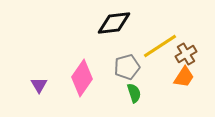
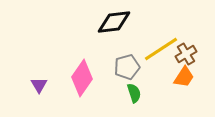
black diamond: moved 1 px up
yellow line: moved 1 px right, 3 px down
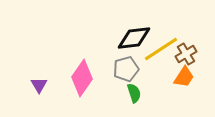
black diamond: moved 20 px right, 16 px down
gray pentagon: moved 1 px left, 2 px down
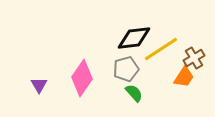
brown cross: moved 8 px right, 4 px down
green semicircle: rotated 24 degrees counterclockwise
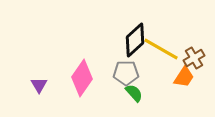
black diamond: moved 1 px right, 2 px down; rotated 36 degrees counterclockwise
yellow line: rotated 63 degrees clockwise
gray pentagon: moved 4 px down; rotated 15 degrees clockwise
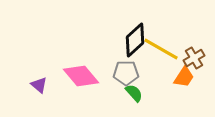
pink diamond: moved 1 px left, 2 px up; rotated 75 degrees counterclockwise
purple triangle: rotated 18 degrees counterclockwise
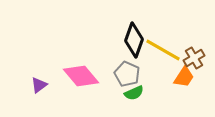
black diamond: moved 1 px left; rotated 28 degrees counterclockwise
yellow line: moved 2 px right, 1 px down
gray pentagon: moved 1 px right, 1 px down; rotated 25 degrees clockwise
purple triangle: rotated 42 degrees clockwise
green semicircle: rotated 108 degrees clockwise
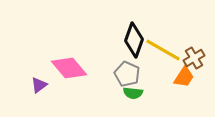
pink diamond: moved 12 px left, 8 px up
green semicircle: moved 1 px left; rotated 30 degrees clockwise
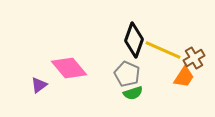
yellow line: rotated 6 degrees counterclockwise
green semicircle: rotated 24 degrees counterclockwise
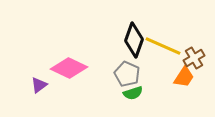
yellow line: moved 4 px up
pink diamond: rotated 24 degrees counterclockwise
